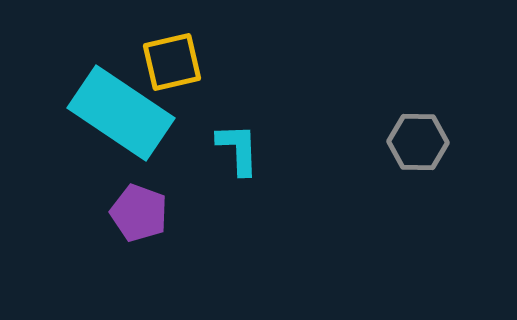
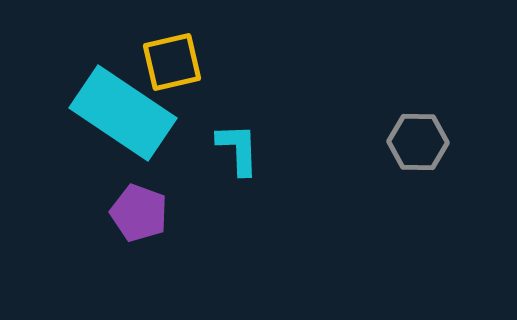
cyan rectangle: moved 2 px right
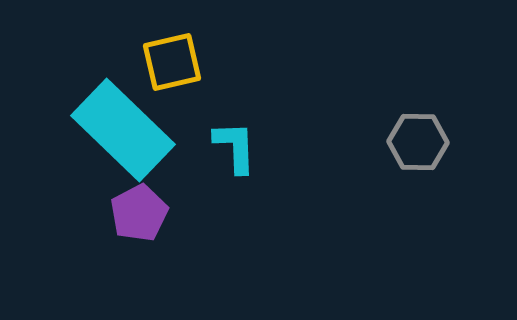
cyan rectangle: moved 17 px down; rotated 10 degrees clockwise
cyan L-shape: moved 3 px left, 2 px up
purple pentagon: rotated 24 degrees clockwise
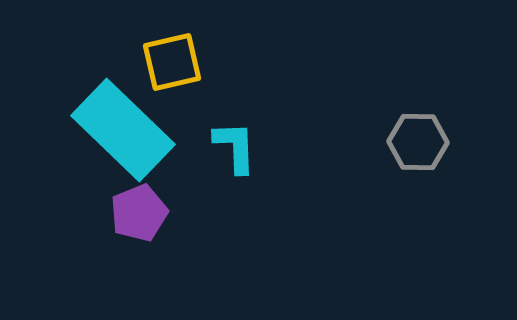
purple pentagon: rotated 6 degrees clockwise
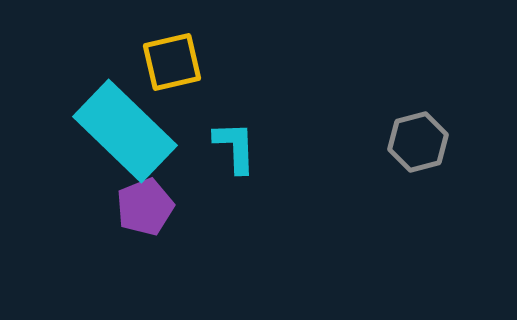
cyan rectangle: moved 2 px right, 1 px down
gray hexagon: rotated 16 degrees counterclockwise
purple pentagon: moved 6 px right, 6 px up
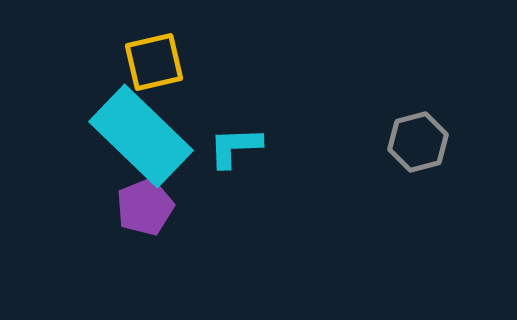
yellow square: moved 18 px left
cyan rectangle: moved 16 px right, 5 px down
cyan L-shape: rotated 90 degrees counterclockwise
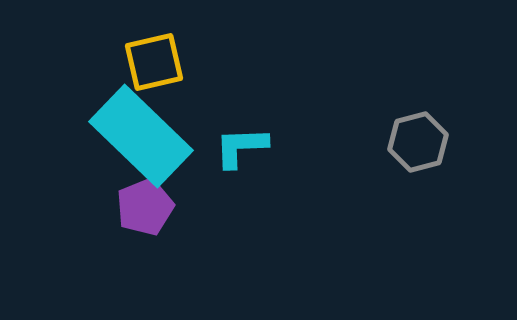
cyan L-shape: moved 6 px right
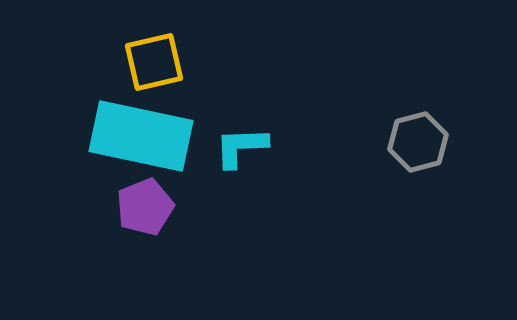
cyan rectangle: rotated 32 degrees counterclockwise
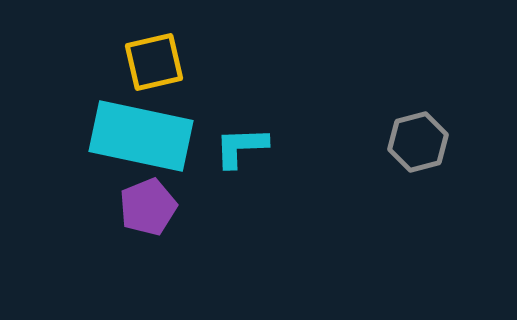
purple pentagon: moved 3 px right
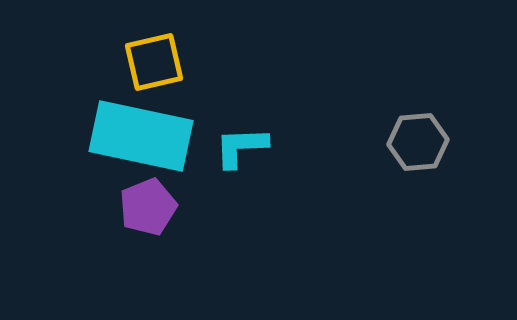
gray hexagon: rotated 10 degrees clockwise
